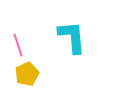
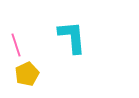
pink line: moved 2 px left
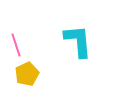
cyan L-shape: moved 6 px right, 4 px down
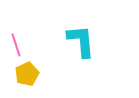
cyan L-shape: moved 3 px right
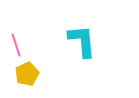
cyan L-shape: moved 1 px right
